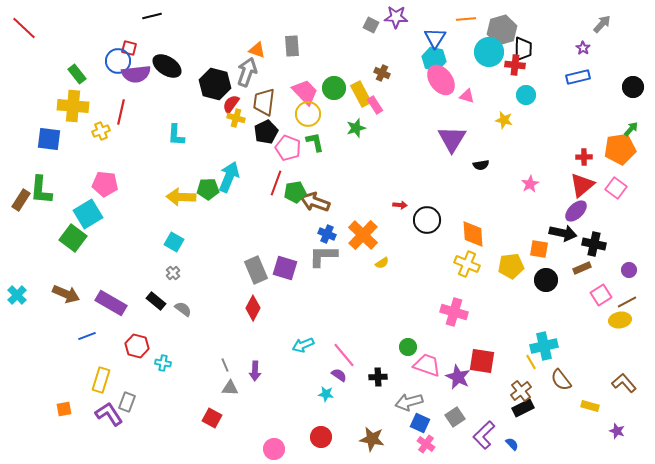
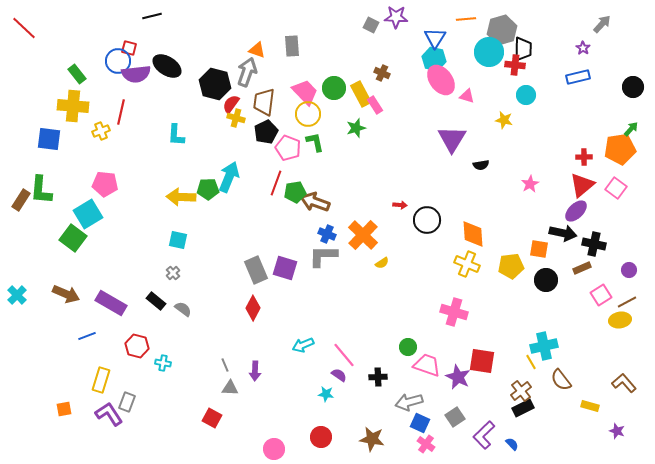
cyan square at (174, 242): moved 4 px right, 2 px up; rotated 18 degrees counterclockwise
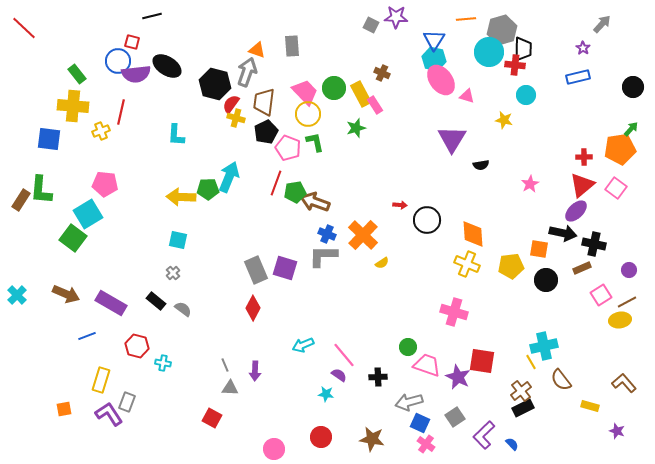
blue triangle at (435, 38): moved 1 px left, 2 px down
red square at (129, 48): moved 3 px right, 6 px up
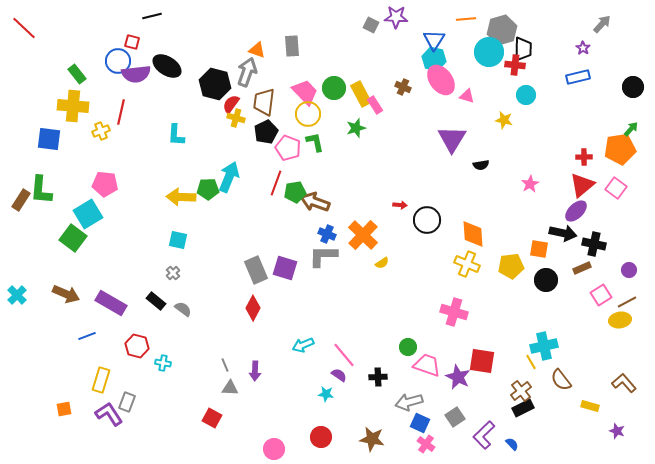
brown cross at (382, 73): moved 21 px right, 14 px down
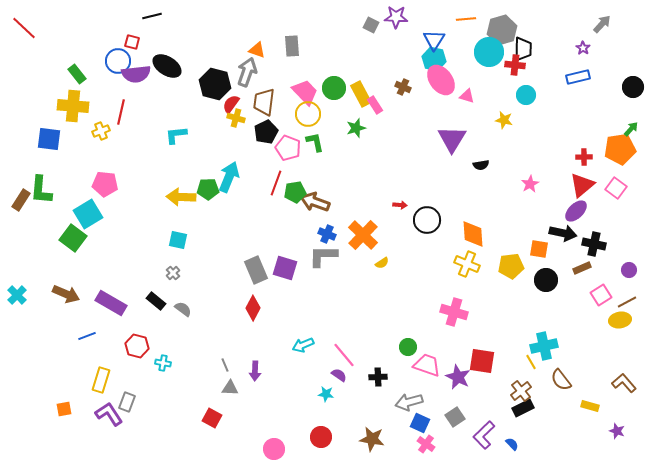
cyan L-shape at (176, 135): rotated 80 degrees clockwise
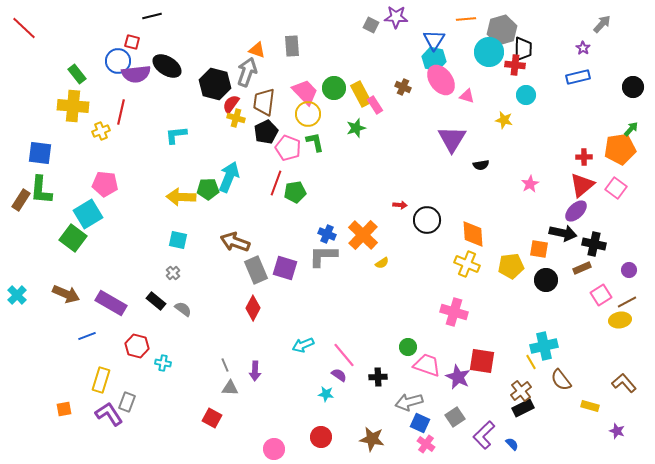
blue square at (49, 139): moved 9 px left, 14 px down
brown arrow at (315, 202): moved 80 px left, 40 px down
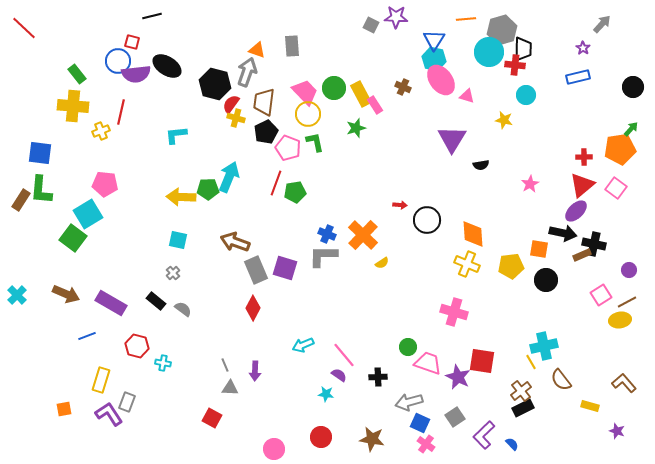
brown rectangle at (582, 268): moved 13 px up
pink trapezoid at (427, 365): moved 1 px right, 2 px up
